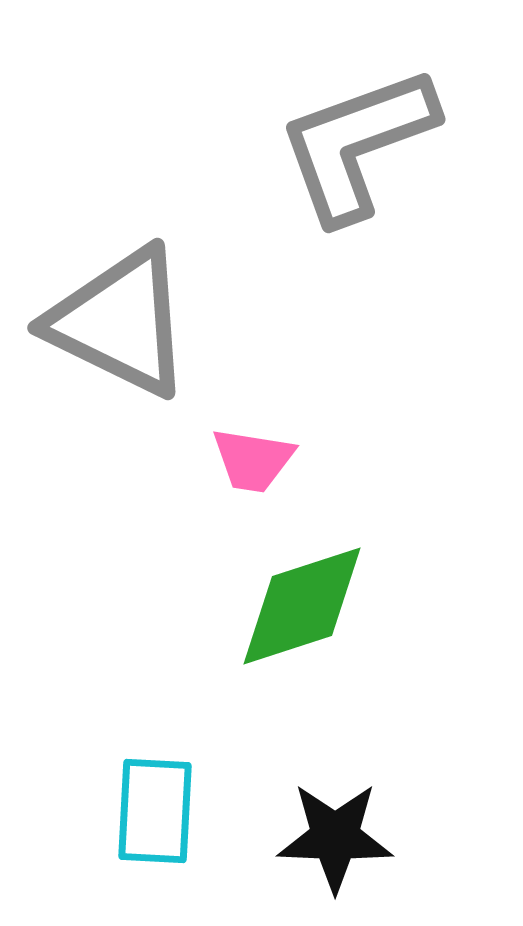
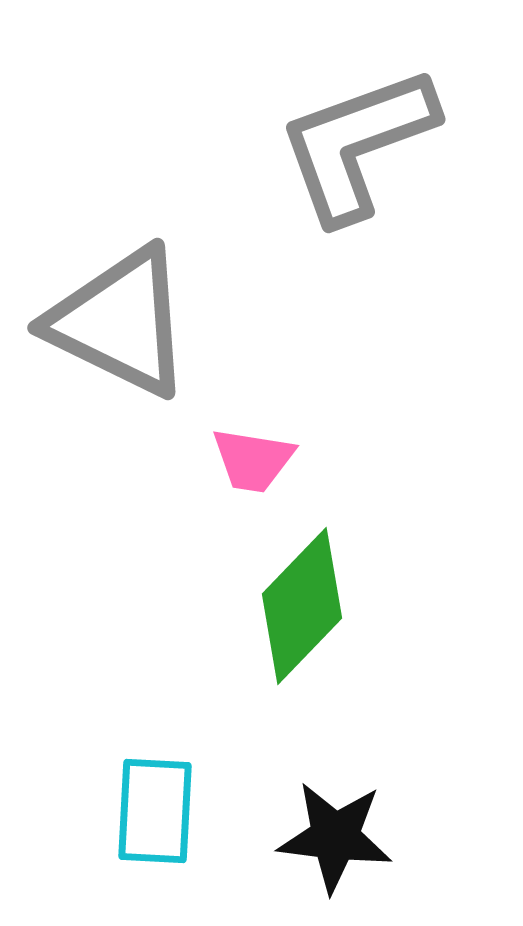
green diamond: rotated 28 degrees counterclockwise
black star: rotated 5 degrees clockwise
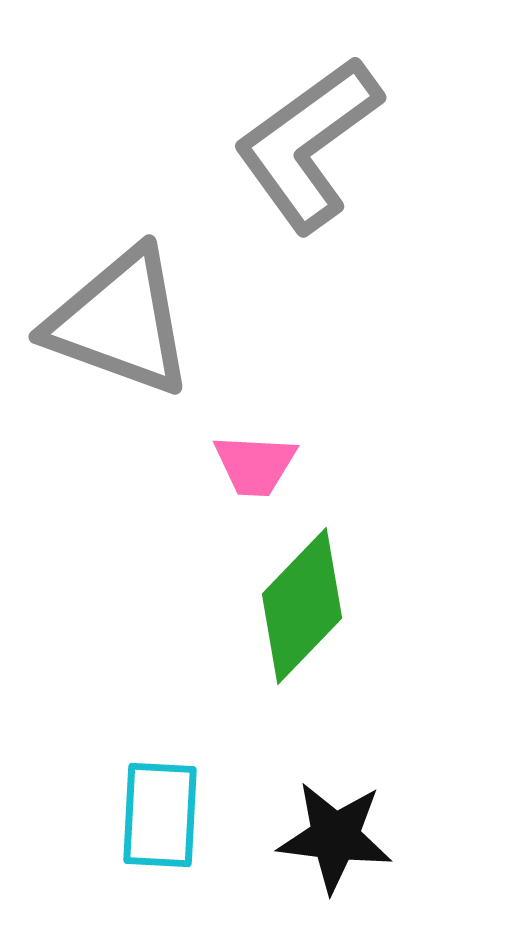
gray L-shape: moved 49 px left; rotated 16 degrees counterclockwise
gray triangle: rotated 6 degrees counterclockwise
pink trapezoid: moved 2 px right, 5 px down; rotated 6 degrees counterclockwise
cyan rectangle: moved 5 px right, 4 px down
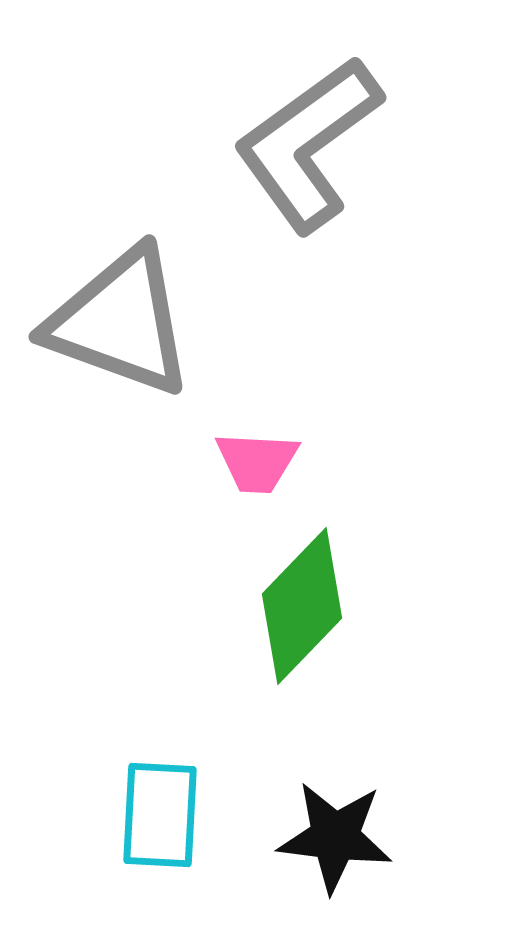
pink trapezoid: moved 2 px right, 3 px up
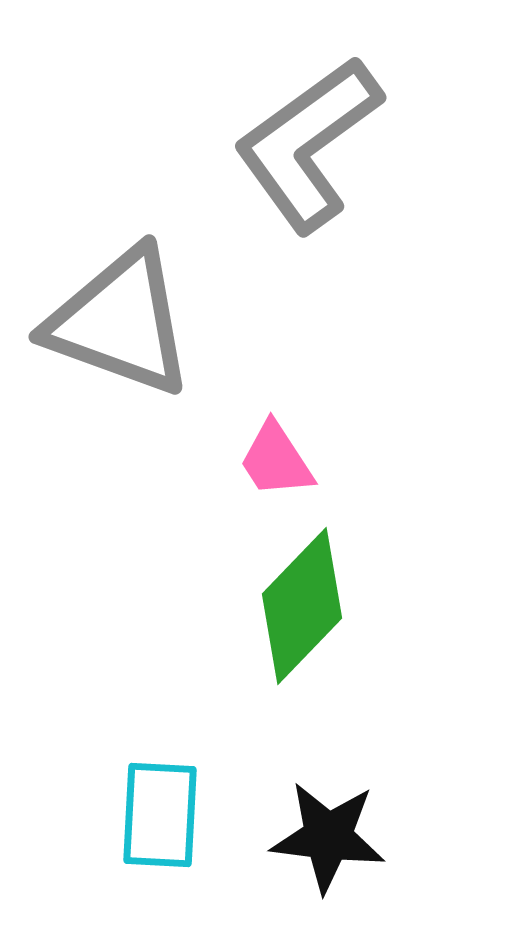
pink trapezoid: moved 19 px right, 2 px up; rotated 54 degrees clockwise
black star: moved 7 px left
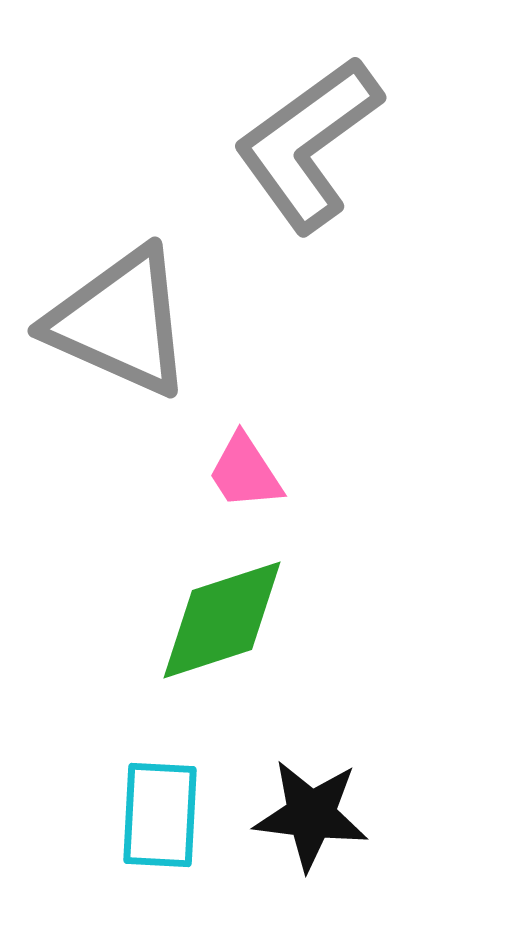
gray triangle: rotated 4 degrees clockwise
pink trapezoid: moved 31 px left, 12 px down
green diamond: moved 80 px left, 14 px down; rotated 28 degrees clockwise
black star: moved 17 px left, 22 px up
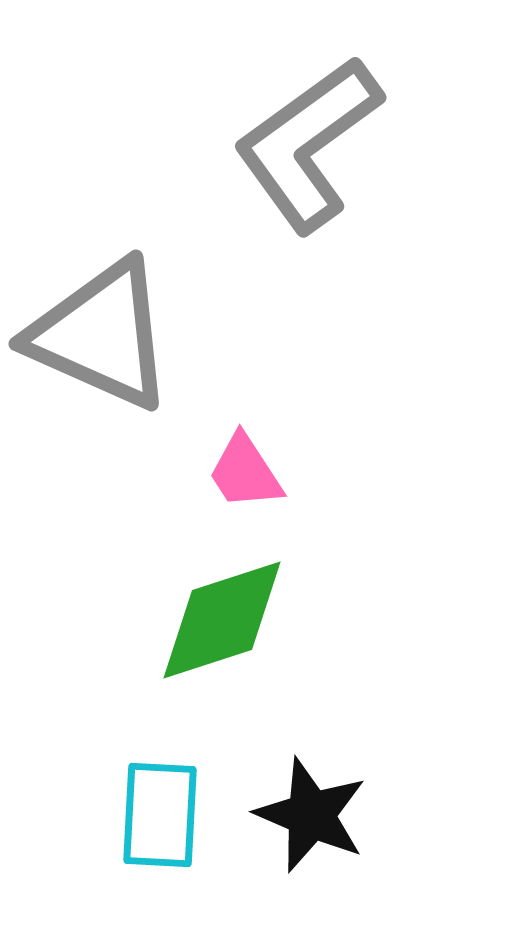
gray triangle: moved 19 px left, 13 px down
black star: rotated 16 degrees clockwise
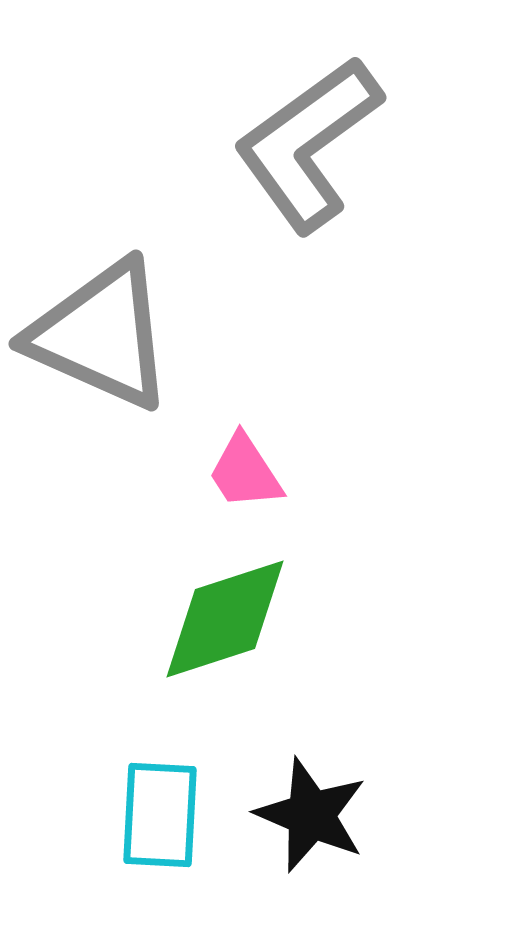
green diamond: moved 3 px right, 1 px up
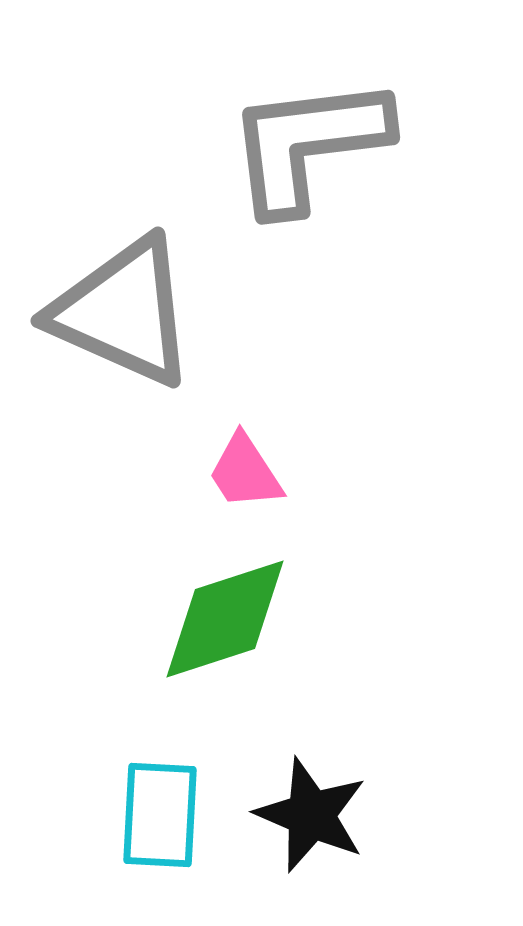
gray L-shape: rotated 29 degrees clockwise
gray triangle: moved 22 px right, 23 px up
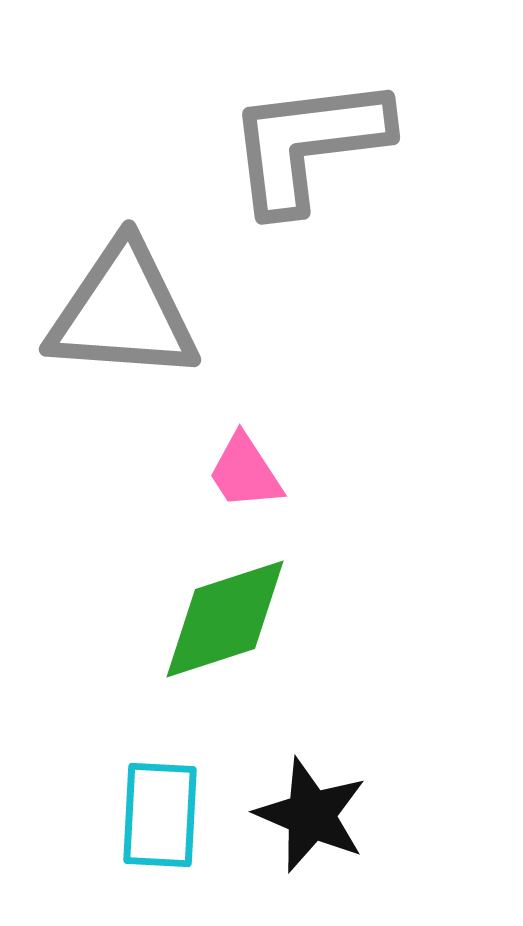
gray triangle: rotated 20 degrees counterclockwise
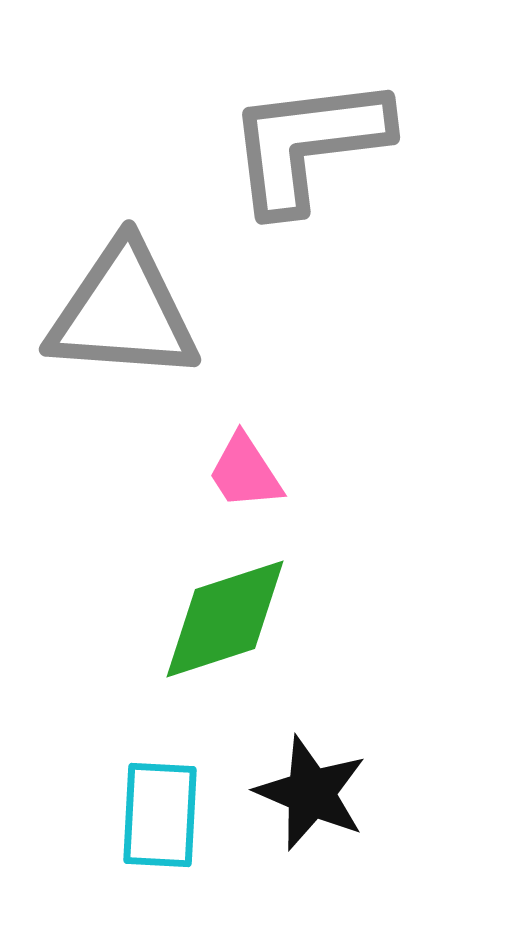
black star: moved 22 px up
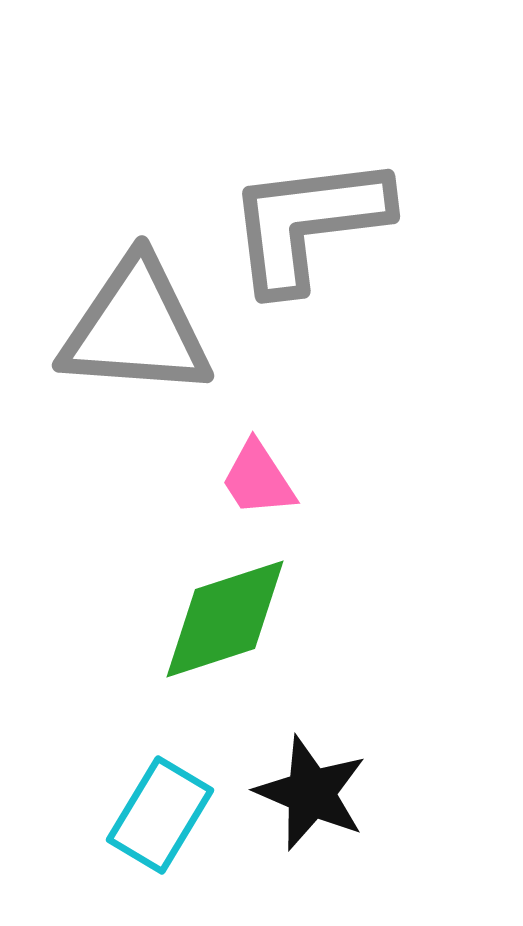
gray L-shape: moved 79 px down
gray triangle: moved 13 px right, 16 px down
pink trapezoid: moved 13 px right, 7 px down
cyan rectangle: rotated 28 degrees clockwise
